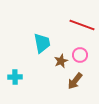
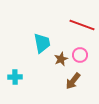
brown star: moved 2 px up
brown arrow: moved 2 px left
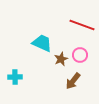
cyan trapezoid: rotated 55 degrees counterclockwise
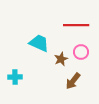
red line: moved 6 px left; rotated 20 degrees counterclockwise
cyan trapezoid: moved 3 px left
pink circle: moved 1 px right, 3 px up
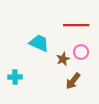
brown star: moved 2 px right
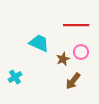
cyan cross: rotated 32 degrees counterclockwise
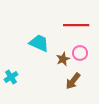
pink circle: moved 1 px left, 1 px down
cyan cross: moved 4 px left
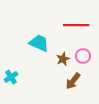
pink circle: moved 3 px right, 3 px down
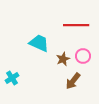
cyan cross: moved 1 px right, 1 px down
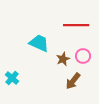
cyan cross: rotated 16 degrees counterclockwise
